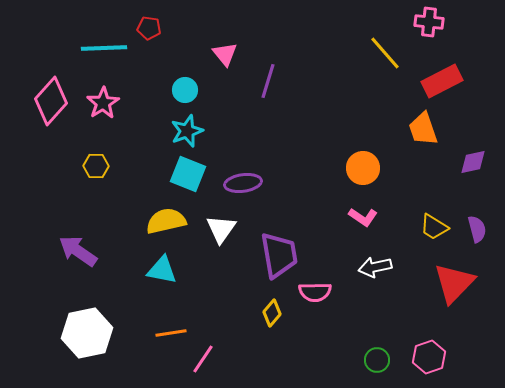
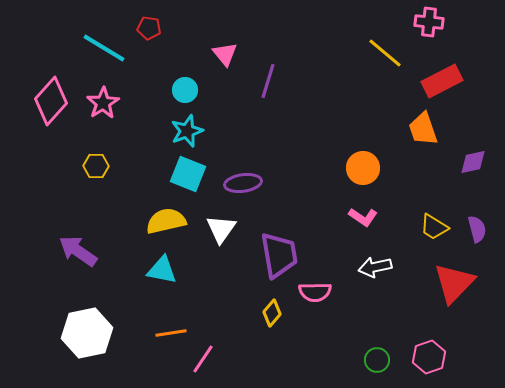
cyan line: rotated 33 degrees clockwise
yellow line: rotated 9 degrees counterclockwise
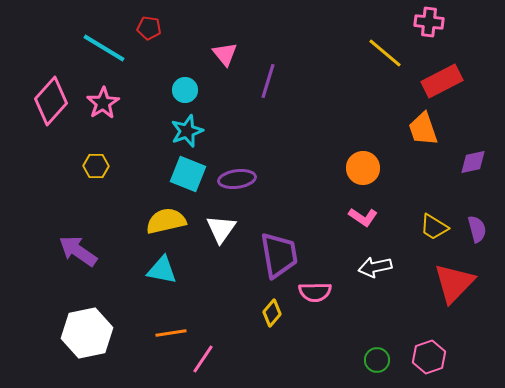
purple ellipse: moved 6 px left, 4 px up
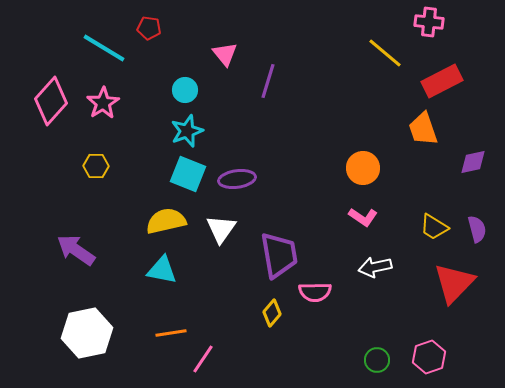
purple arrow: moved 2 px left, 1 px up
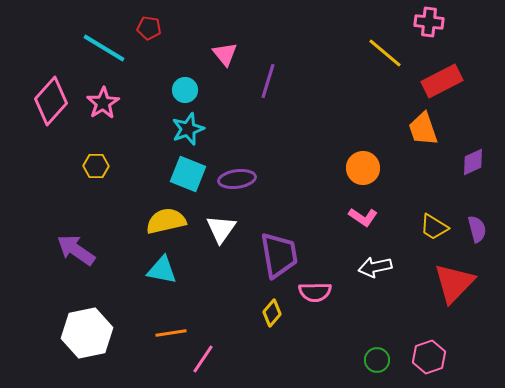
cyan star: moved 1 px right, 2 px up
purple diamond: rotated 12 degrees counterclockwise
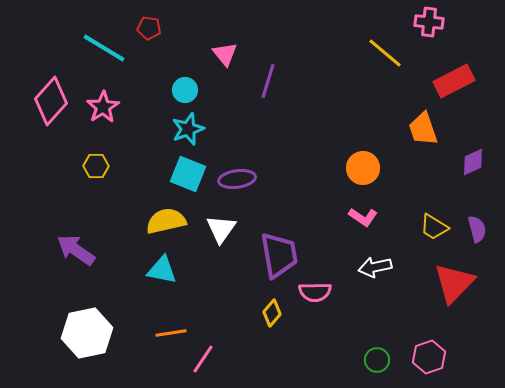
red rectangle: moved 12 px right
pink star: moved 4 px down
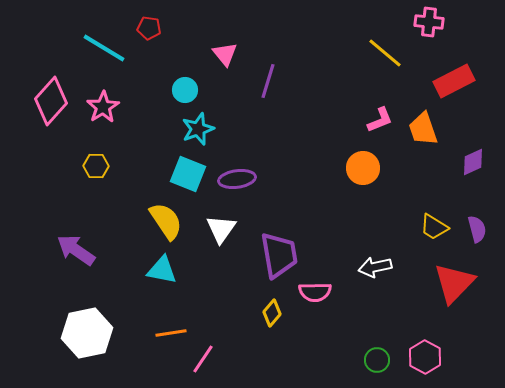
cyan star: moved 10 px right
pink L-shape: moved 17 px right, 97 px up; rotated 56 degrees counterclockwise
yellow semicircle: rotated 69 degrees clockwise
pink hexagon: moved 4 px left; rotated 12 degrees counterclockwise
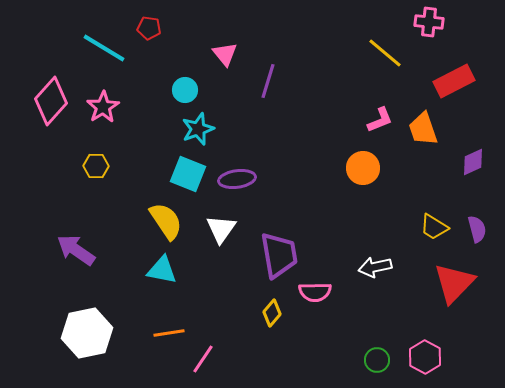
orange line: moved 2 px left
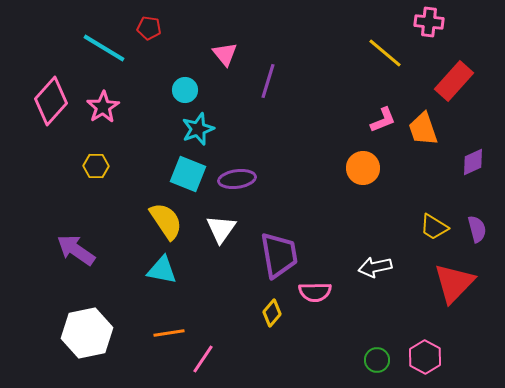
red rectangle: rotated 21 degrees counterclockwise
pink L-shape: moved 3 px right
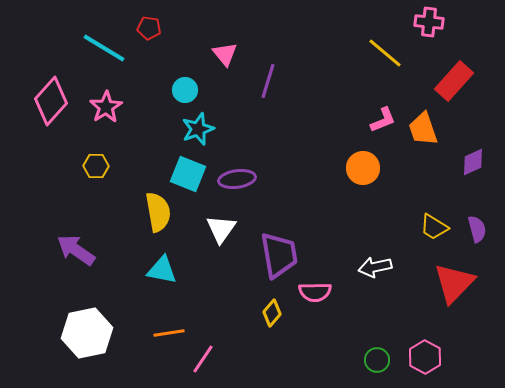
pink star: moved 3 px right
yellow semicircle: moved 8 px left, 9 px up; rotated 24 degrees clockwise
